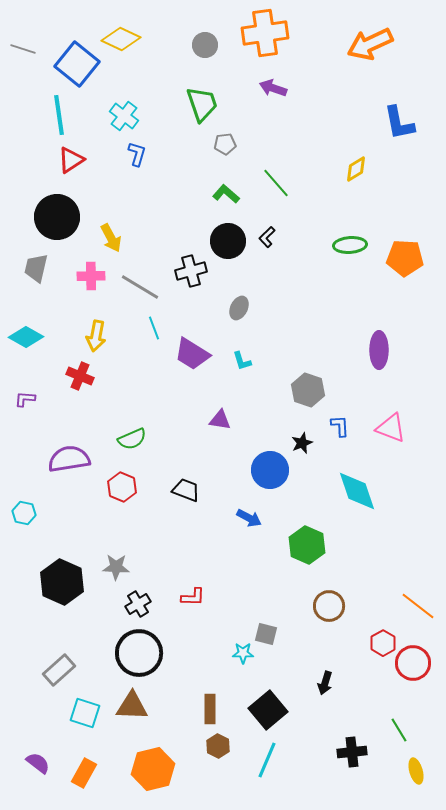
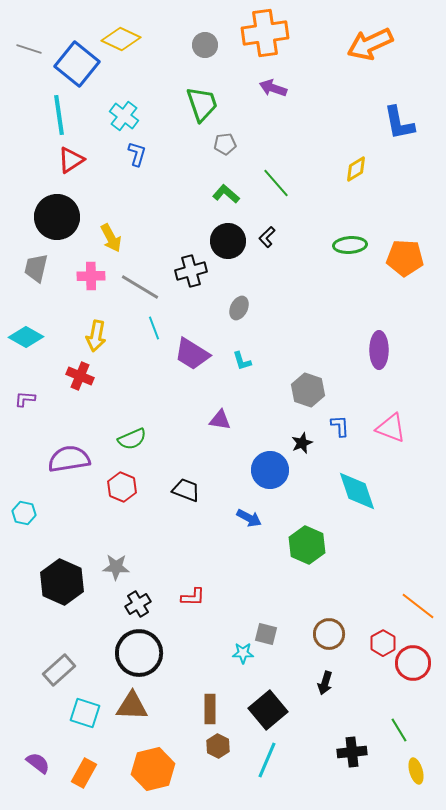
gray line at (23, 49): moved 6 px right
brown circle at (329, 606): moved 28 px down
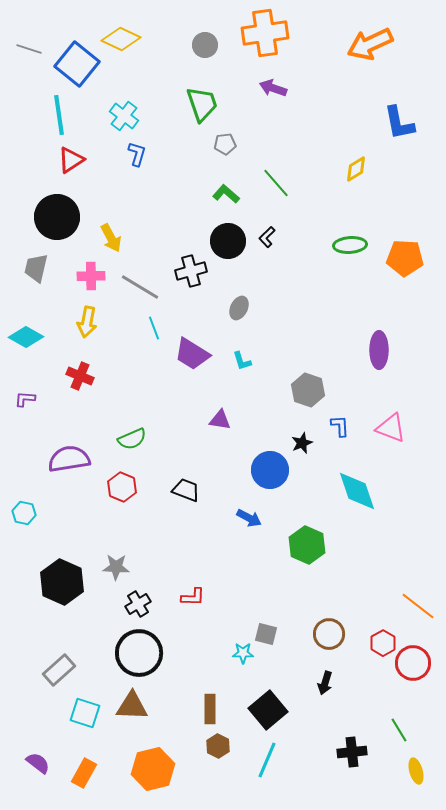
yellow arrow at (96, 336): moved 9 px left, 14 px up
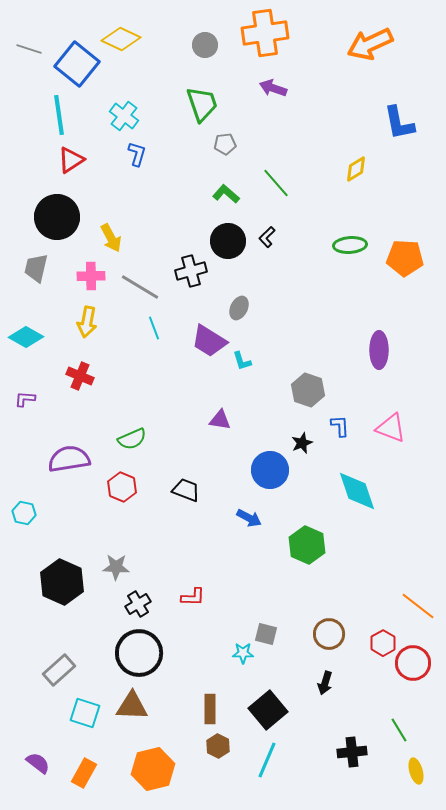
purple trapezoid at (192, 354): moved 17 px right, 13 px up
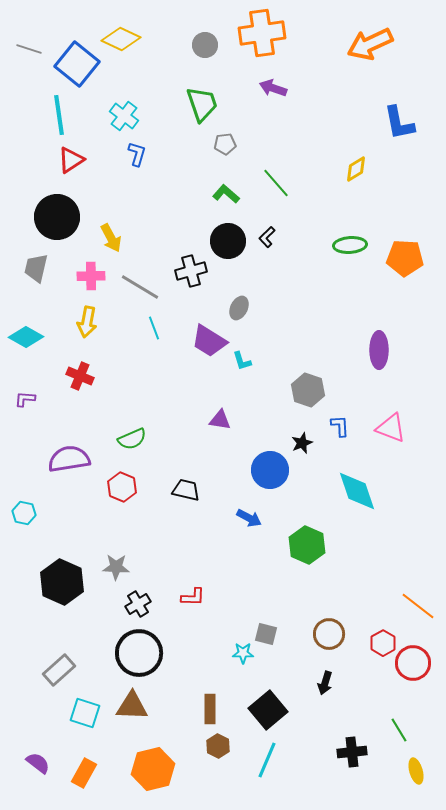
orange cross at (265, 33): moved 3 px left
black trapezoid at (186, 490): rotated 8 degrees counterclockwise
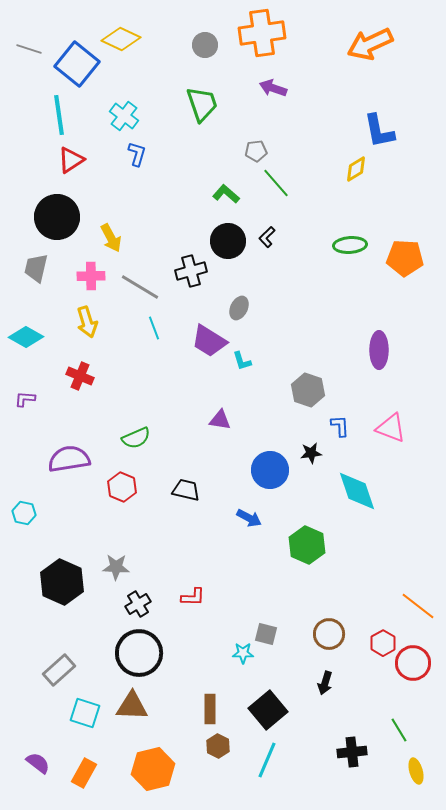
blue L-shape at (399, 123): moved 20 px left, 8 px down
gray pentagon at (225, 144): moved 31 px right, 7 px down
yellow arrow at (87, 322): rotated 28 degrees counterclockwise
green semicircle at (132, 439): moved 4 px right, 1 px up
black star at (302, 443): moved 9 px right, 10 px down; rotated 15 degrees clockwise
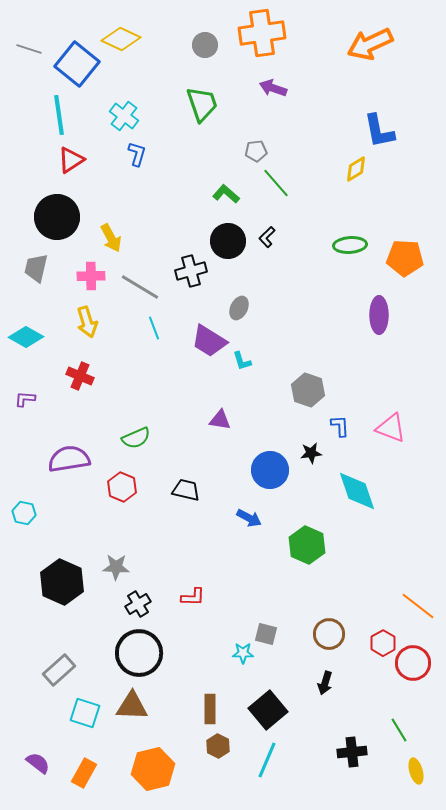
purple ellipse at (379, 350): moved 35 px up
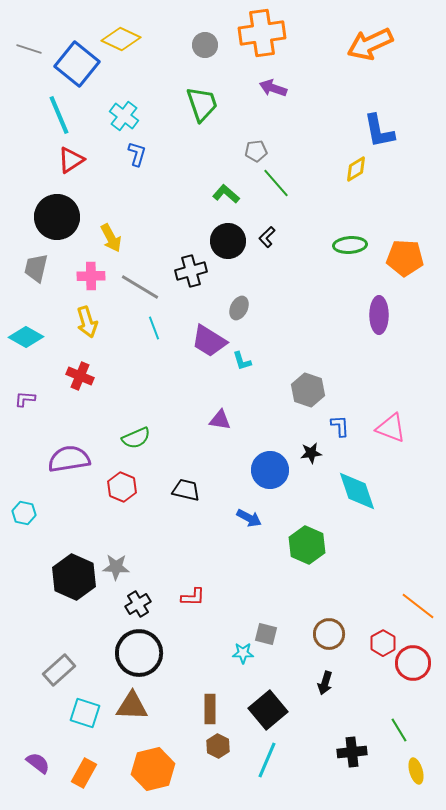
cyan line at (59, 115): rotated 15 degrees counterclockwise
black hexagon at (62, 582): moved 12 px right, 5 px up
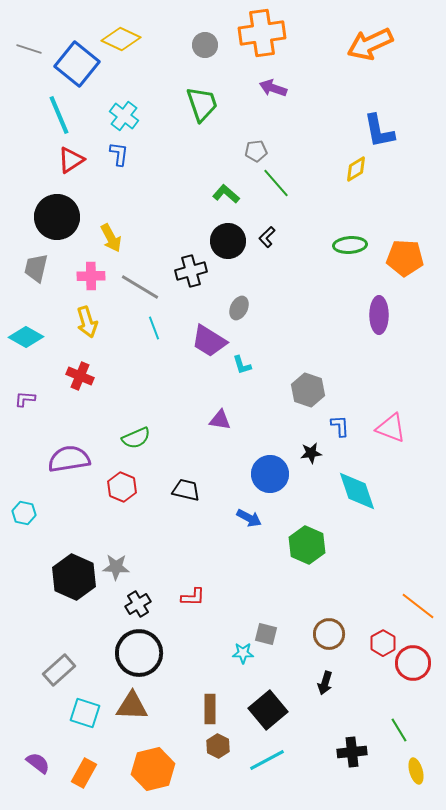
blue L-shape at (137, 154): moved 18 px left; rotated 10 degrees counterclockwise
cyan L-shape at (242, 361): moved 4 px down
blue circle at (270, 470): moved 4 px down
cyan line at (267, 760): rotated 39 degrees clockwise
